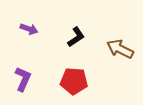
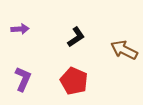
purple arrow: moved 9 px left; rotated 24 degrees counterclockwise
brown arrow: moved 4 px right, 1 px down
red pentagon: rotated 20 degrees clockwise
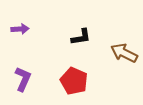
black L-shape: moved 5 px right; rotated 25 degrees clockwise
brown arrow: moved 3 px down
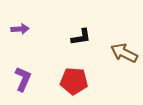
red pentagon: rotated 20 degrees counterclockwise
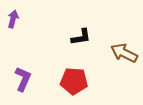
purple arrow: moved 7 px left, 10 px up; rotated 72 degrees counterclockwise
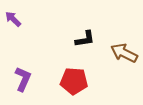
purple arrow: rotated 60 degrees counterclockwise
black L-shape: moved 4 px right, 2 px down
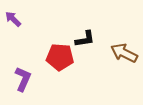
red pentagon: moved 14 px left, 24 px up
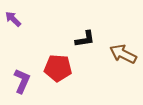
brown arrow: moved 1 px left, 1 px down
red pentagon: moved 2 px left, 11 px down
purple L-shape: moved 1 px left, 2 px down
